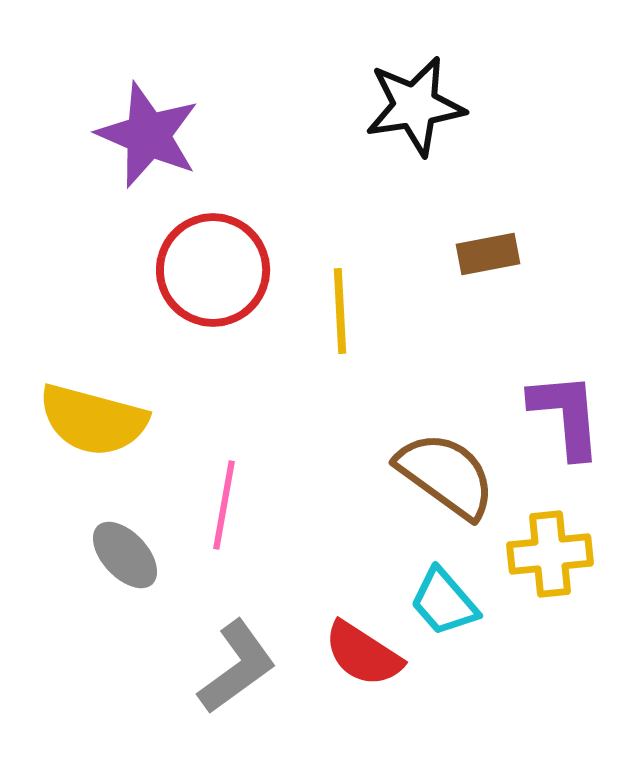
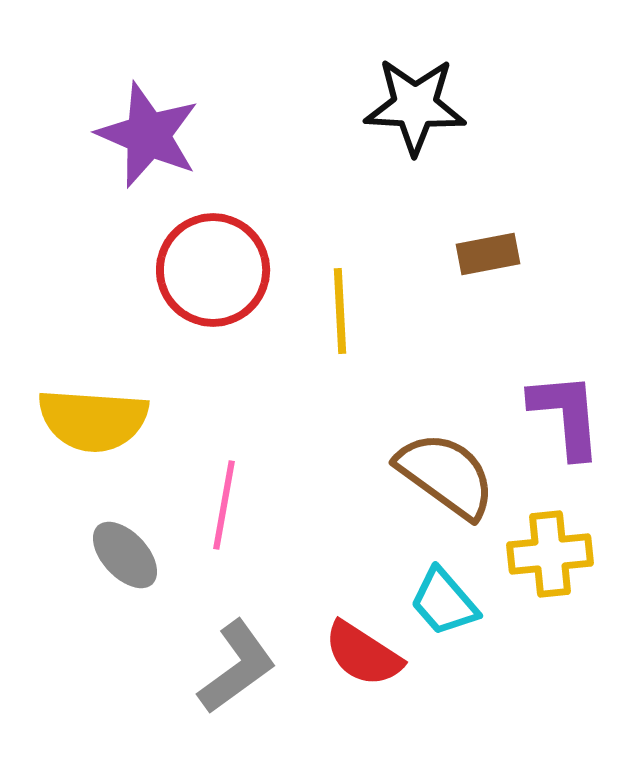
black star: rotated 12 degrees clockwise
yellow semicircle: rotated 11 degrees counterclockwise
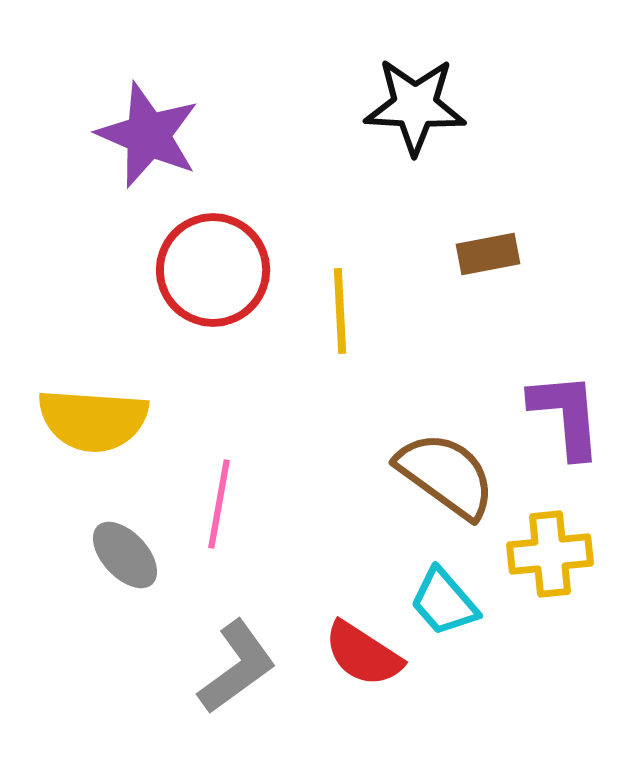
pink line: moved 5 px left, 1 px up
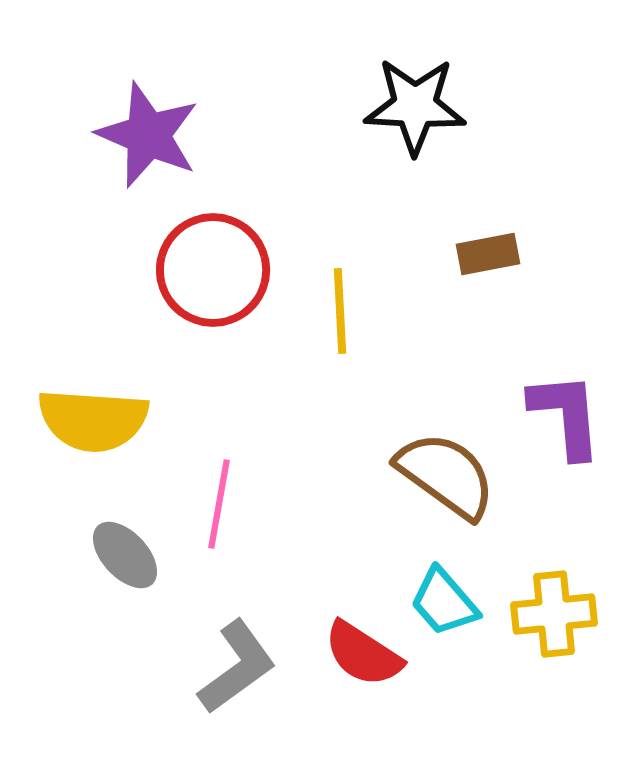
yellow cross: moved 4 px right, 60 px down
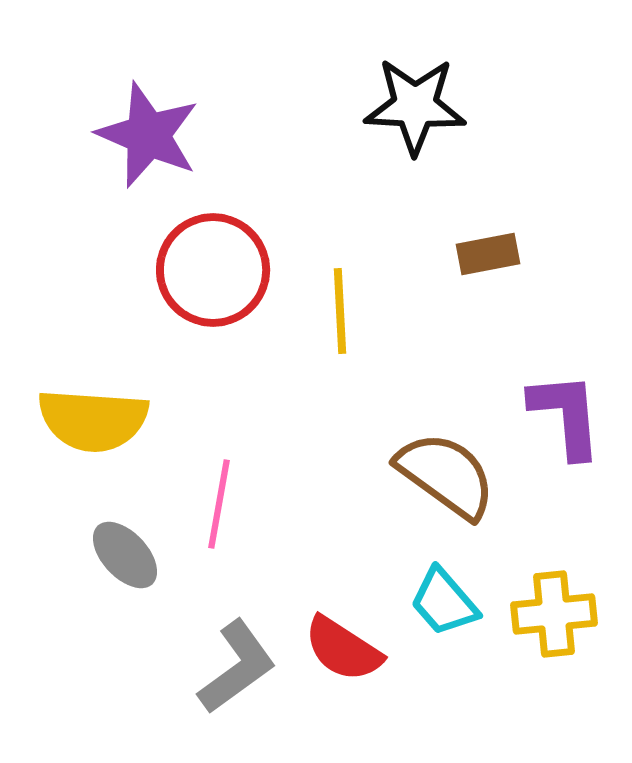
red semicircle: moved 20 px left, 5 px up
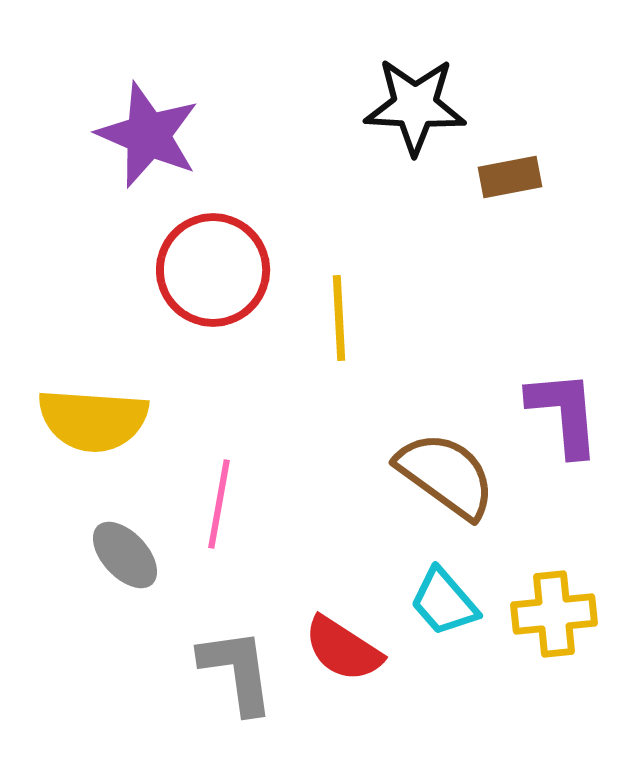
brown rectangle: moved 22 px right, 77 px up
yellow line: moved 1 px left, 7 px down
purple L-shape: moved 2 px left, 2 px up
gray L-shape: moved 4 px down; rotated 62 degrees counterclockwise
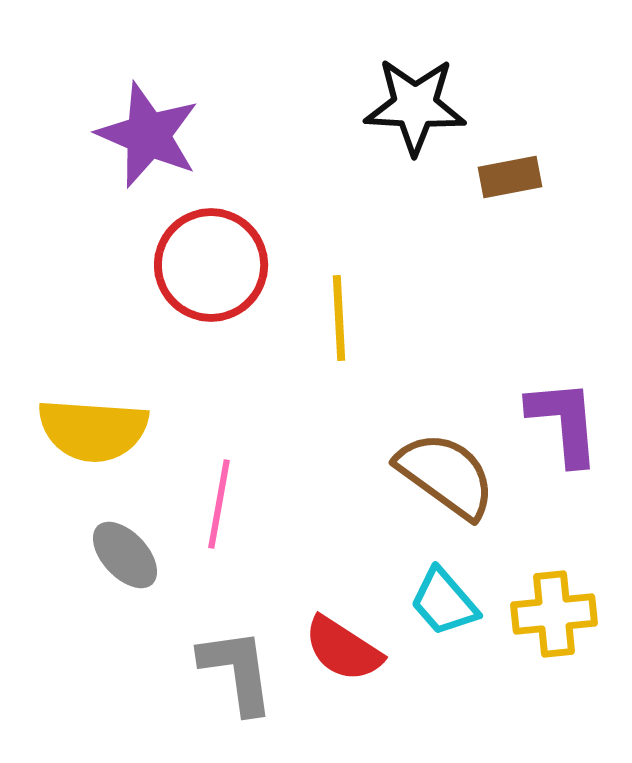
red circle: moved 2 px left, 5 px up
purple L-shape: moved 9 px down
yellow semicircle: moved 10 px down
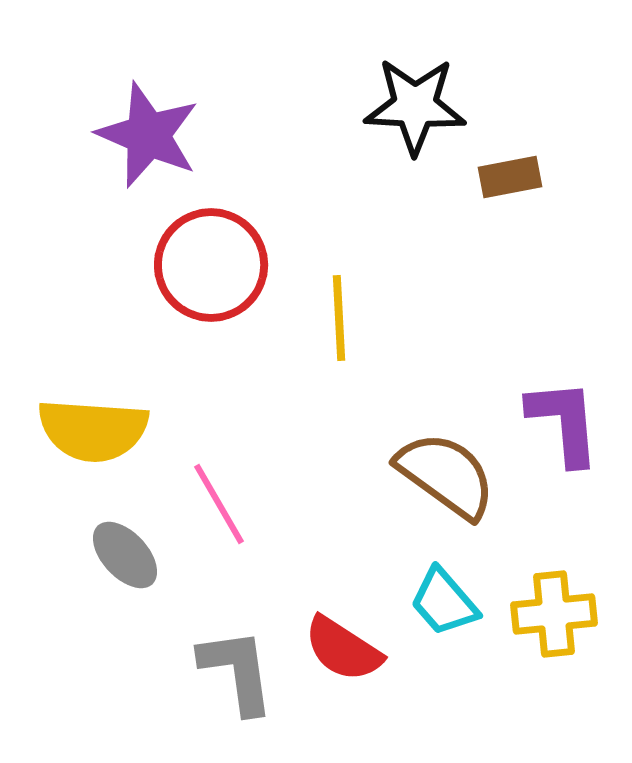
pink line: rotated 40 degrees counterclockwise
